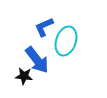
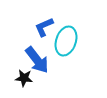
black star: moved 2 px down
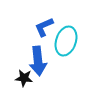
blue arrow: moved 1 px right, 1 px down; rotated 32 degrees clockwise
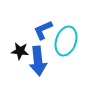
blue L-shape: moved 1 px left, 3 px down
black star: moved 4 px left, 27 px up
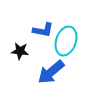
blue L-shape: rotated 145 degrees counterclockwise
blue arrow: moved 13 px right, 11 px down; rotated 56 degrees clockwise
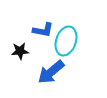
black star: rotated 12 degrees counterclockwise
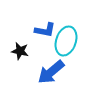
blue L-shape: moved 2 px right
black star: rotated 18 degrees clockwise
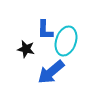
blue L-shape: rotated 80 degrees clockwise
black star: moved 6 px right, 2 px up
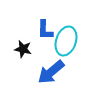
black star: moved 3 px left
